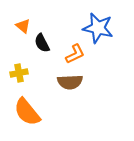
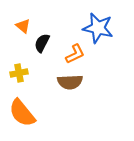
black semicircle: rotated 54 degrees clockwise
orange semicircle: moved 5 px left, 1 px down
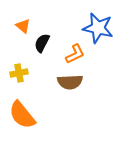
orange semicircle: moved 2 px down
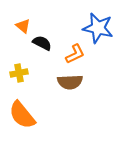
black semicircle: rotated 90 degrees clockwise
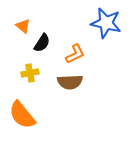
blue star: moved 8 px right, 5 px up
black semicircle: rotated 96 degrees clockwise
yellow cross: moved 11 px right
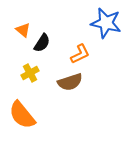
orange triangle: moved 4 px down
orange L-shape: moved 5 px right
yellow cross: rotated 18 degrees counterclockwise
brown semicircle: rotated 15 degrees counterclockwise
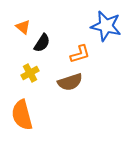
blue star: moved 3 px down
orange triangle: moved 3 px up
orange L-shape: rotated 10 degrees clockwise
orange semicircle: rotated 24 degrees clockwise
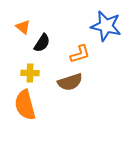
yellow cross: rotated 30 degrees clockwise
orange semicircle: moved 3 px right, 10 px up
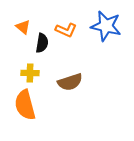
black semicircle: rotated 24 degrees counterclockwise
orange L-shape: moved 14 px left, 24 px up; rotated 40 degrees clockwise
